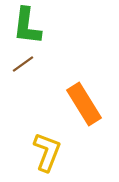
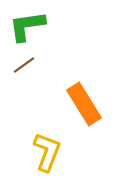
green L-shape: rotated 75 degrees clockwise
brown line: moved 1 px right, 1 px down
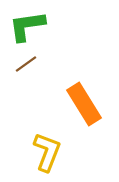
brown line: moved 2 px right, 1 px up
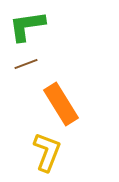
brown line: rotated 15 degrees clockwise
orange rectangle: moved 23 px left
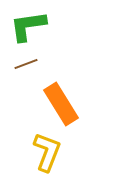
green L-shape: moved 1 px right
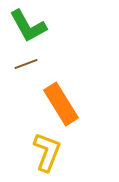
green L-shape: rotated 111 degrees counterclockwise
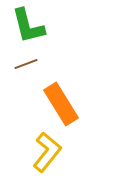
green L-shape: rotated 15 degrees clockwise
yellow L-shape: rotated 18 degrees clockwise
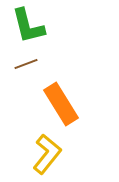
yellow L-shape: moved 2 px down
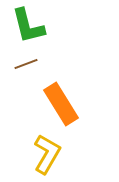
yellow L-shape: rotated 9 degrees counterclockwise
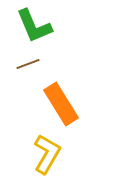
green L-shape: moved 6 px right; rotated 9 degrees counterclockwise
brown line: moved 2 px right
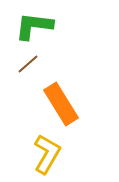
green L-shape: rotated 120 degrees clockwise
brown line: rotated 20 degrees counterclockwise
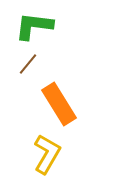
brown line: rotated 10 degrees counterclockwise
orange rectangle: moved 2 px left
